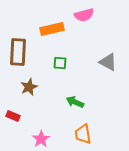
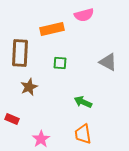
brown rectangle: moved 2 px right, 1 px down
green arrow: moved 8 px right
red rectangle: moved 1 px left, 3 px down
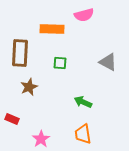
orange rectangle: rotated 15 degrees clockwise
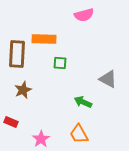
orange rectangle: moved 8 px left, 10 px down
brown rectangle: moved 3 px left, 1 px down
gray triangle: moved 17 px down
brown star: moved 6 px left, 3 px down
red rectangle: moved 1 px left, 3 px down
orange trapezoid: moved 4 px left; rotated 20 degrees counterclockwise
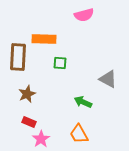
brown rectangle: moved 1 px right, 3 px down
brown star: moved 4 px right, 4 px down
red rectangle: moved 18 px right
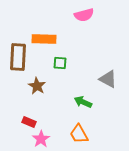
brown star: moved 10 px right, 8 px up; rotated 18 degrees counterclockwise
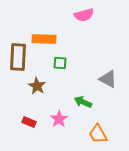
orange trapezoid: moved 19 px right
pink star: moved 18 px right, 20 px up
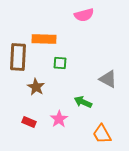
brown star: moved 1 px left, 1 px down
orange trapezoid: moved 4 px right
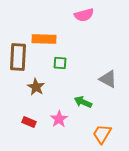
orange trapezoid: rotated 60 degrees clockwise
